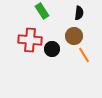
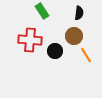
black circle: moved 3 px right, 2 px down
orange line: moved 2 px right
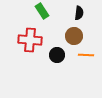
black circle: moved 2 px right, 4 px down
orange line: rotated 56 degrees counterclockwise
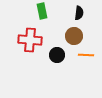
green rectangle: rotated 21 degrees clockwise
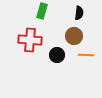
green rectangle: rotated 28 degrees clockwise
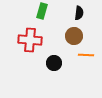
black circle: moved 3 px left, 8 px down
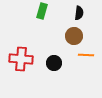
red cross: moved 9 px left, 19 px down
